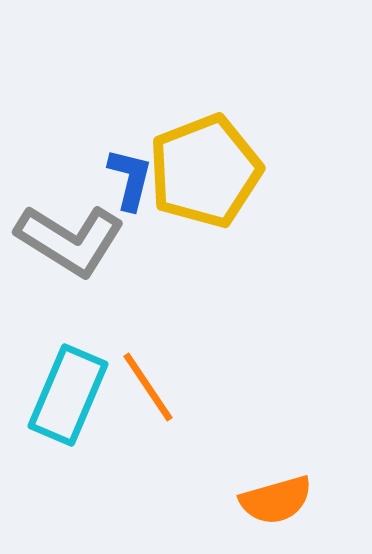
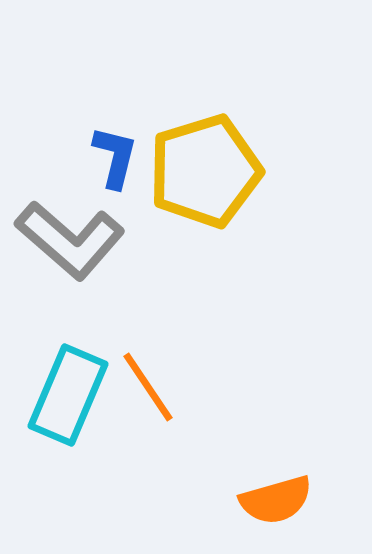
yellow pentagon: rotated 4 degrees clockwise
blue L-shape: moved 15 px left, 22 px up
gray L-shape: rotated 9 degrees clockwise
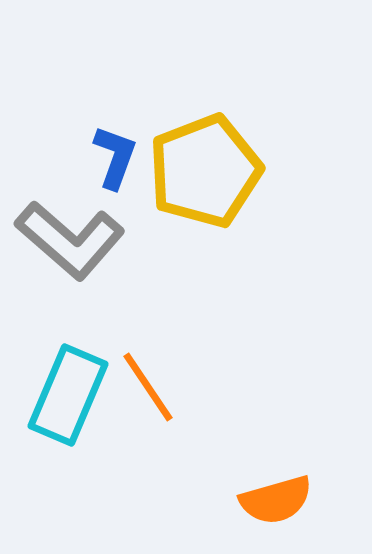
blue L-shape: rotated 6 degrees clockwise
yellow pentagon: rotated 4 degrees counterclockwise
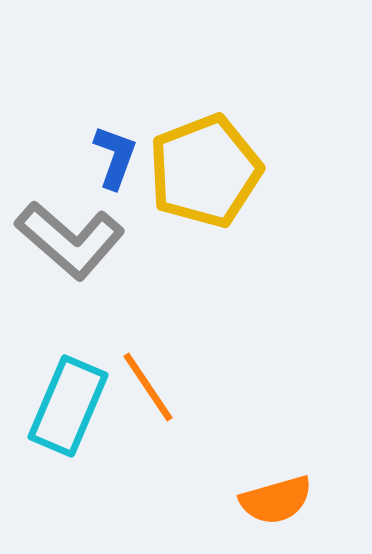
cyan rectangle: moved 11 px down
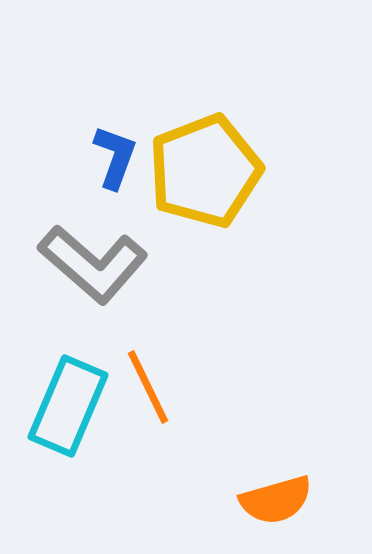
gray L-shape: moved 23 px right, 24 px down
orange line: rotated 8 degrees clockwise
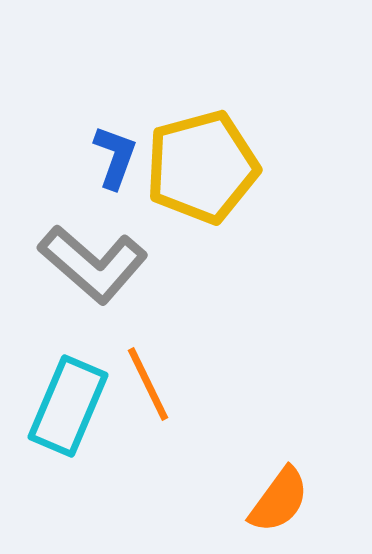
yellow pentagon: moved 3 px left, 4 px up; rotated 6 degrees clockwise
orange line: moved 3 px up
orange semicircle: moved 3 px right; rotated 38 degrees counterclockwise
